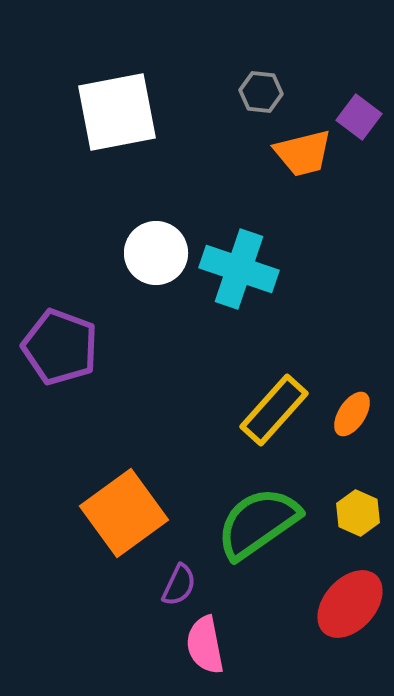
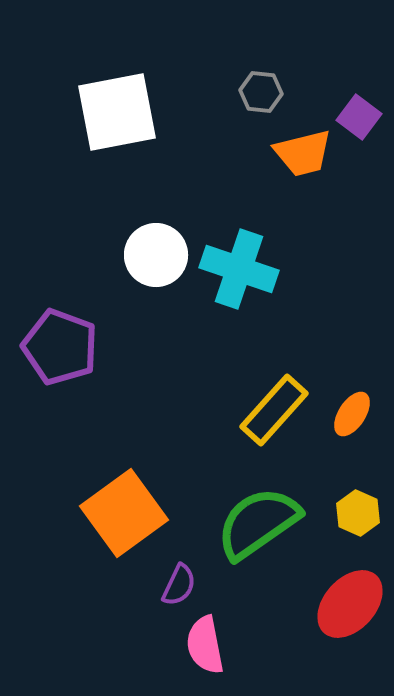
white circle: moved 2 px down
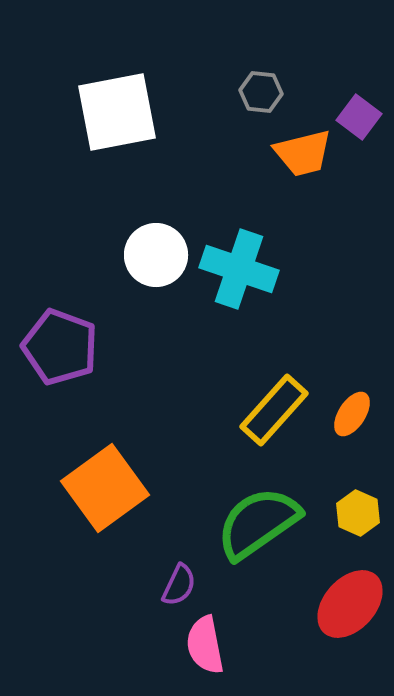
orange square: moved 19 px left, 25 px up
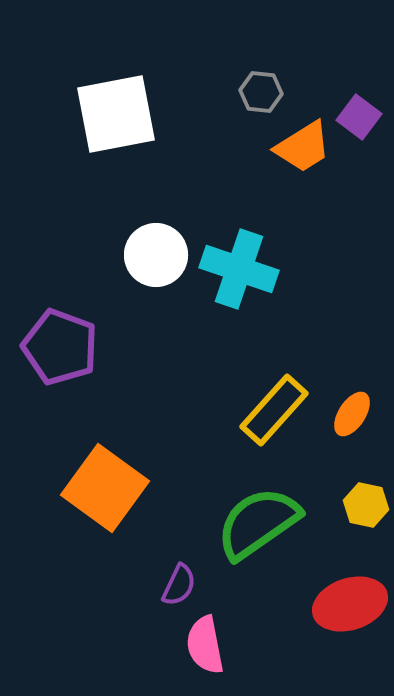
white square: moved 1 px left, 2 px down
orange trapezoid: moved 6 px up; rotated 18 degrees counterclockwise
orange square: rotated 18 degrees counterclockwise
yellow hexagon: moved 8 px right, 8 px up; rotated 12 degrees counterclockwise
red ellipse: rotated 30 degrees clockwise
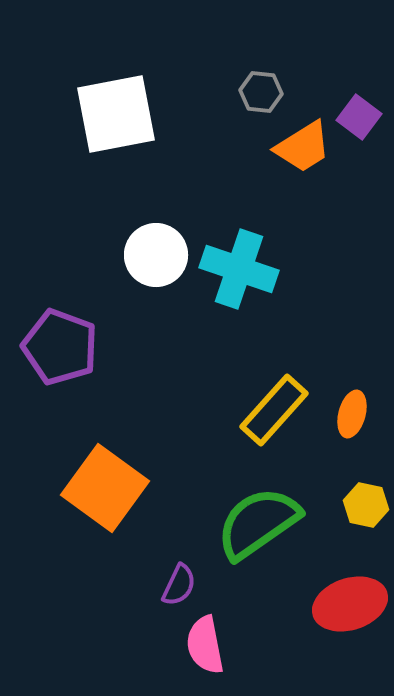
orange ellipse: rotated 18 degrees counterclockwise
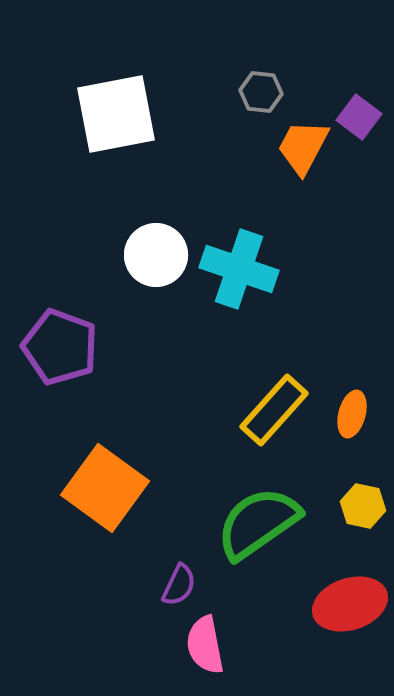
orange trapezoid: rotated 150 degrees clockwise
yellow hexagon: moved 3 px left, 1 px down
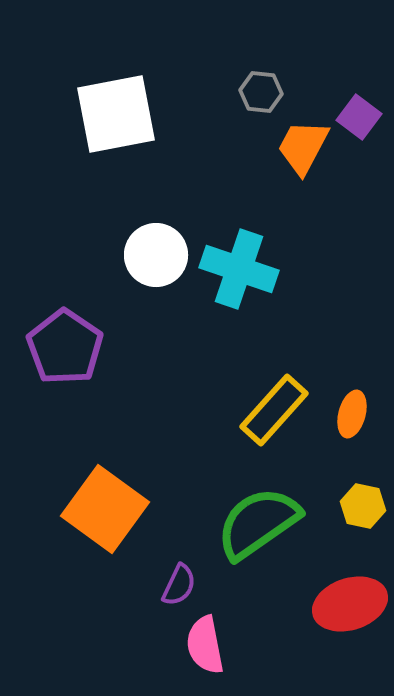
purple pentagon: moved 5 px right; rotated 14 degrees clockwise
orange square: moved 21 px down
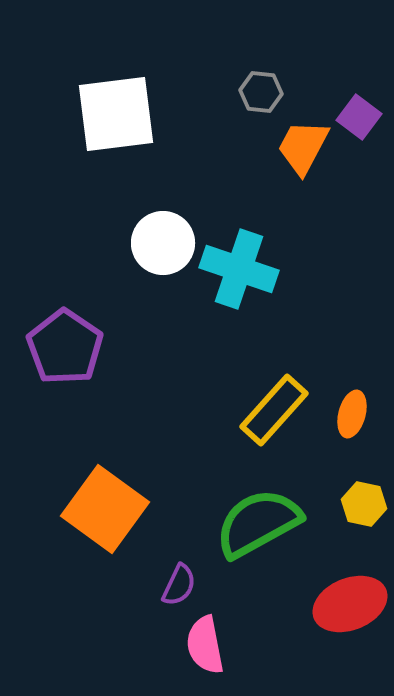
white square: rotated 4 degrees clockwise
white circle: moved 7 px right, 12 px up
yellow hexagon: moved 1 px right, 2 px up
green semicircle: rotated 6 degrees clockwise
red ellipse: rotated 4 degrees counterclockwise
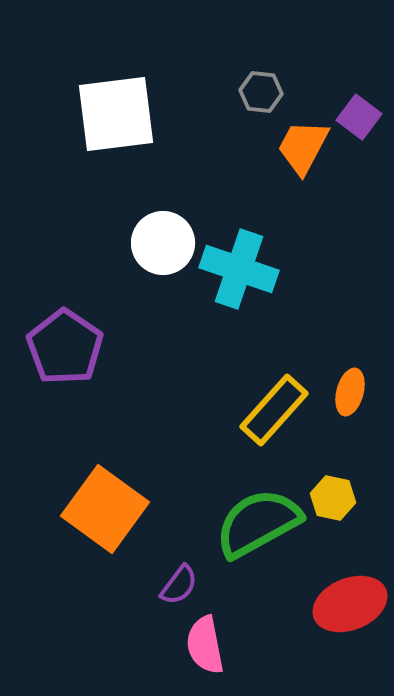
orange ellipse: moved 2 px left, 22 px up
yellow hexagon: moved 31 px left, 6 px up
purple semicircle: rotated 12 degrees clockwise
